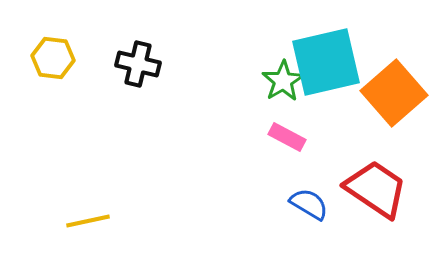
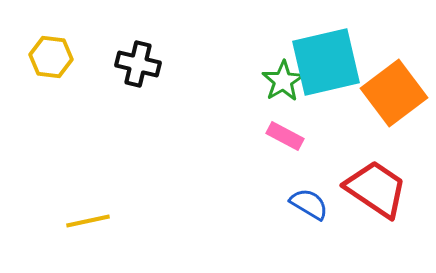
yellow hexagon: moved 2 px left, 1 px up
orange square: rotated 4 degrees clockwise
pink rectangle: moved 2 px left, 1 px up
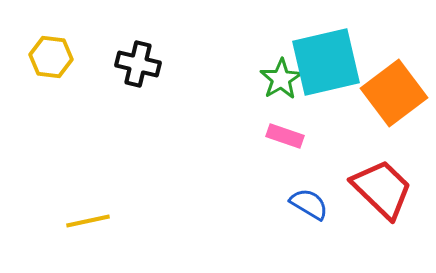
green star: moved 2 px left, 2 px up
pink rectangle: rotated 9 degrees counterclockwise
red trapezoid: moved 6 px right; rotated 10 degrees clockwise
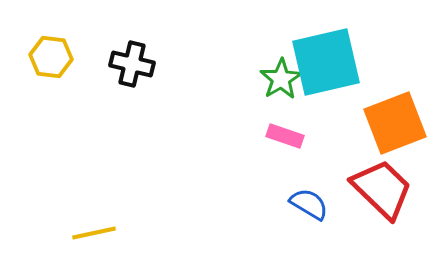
black cross: moved 6 px left
orange square: moved 1 px right, 30 px down; rotated 16 degrees clockwise
yellow line: moved 6 px right, 12 px down
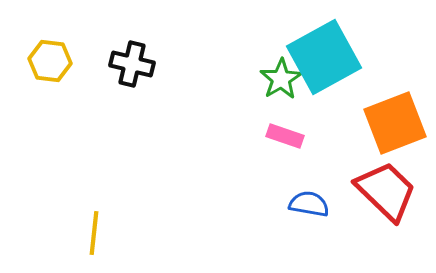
yellow hexagon: moved 1 px left, 4 px down
cyan square: moved 2 px left, 5 px up; rotated 16 degrees counterclockwise
red trapezoid: moved 4 px right, 2 px down
blue semicircle: rotated 21 degrees counterclockwise
yellow line: rotated 72 degrees counterclockwise
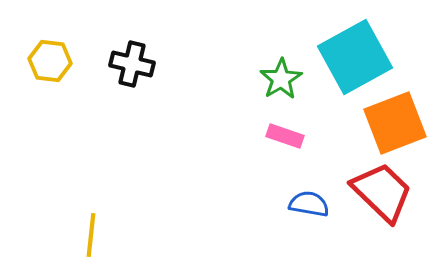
cyan square: moved 31 px right
red trapezoid: moved 4 px left, 1 px down
yellow line: moved 3 px left, 2 px down
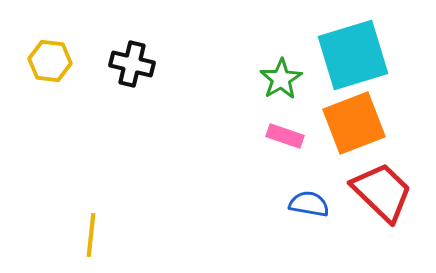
cyan square: moved 2 px left, 2 px up; rotated 12 degrees clockwise
orange square: moved 41 px left
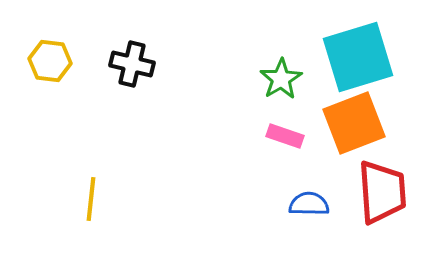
cyan square: moved 5 px right, 2 px down
red trapezoid: rotated 42 degrees clockwise
blue semicircle: rotated 9 degrees counterclockwise
yellow line: moved 36 px up
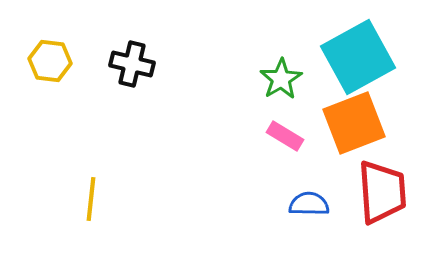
cyan square: rotated 12 degrees counterclockwise
pink rectangle: rotated 12 degrees clockwise
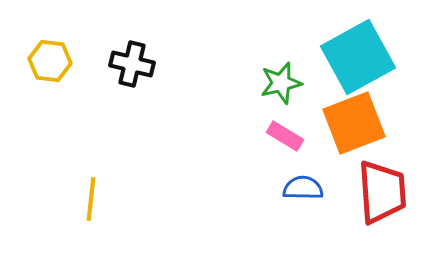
green star: moved 4 px down; rotated 18 degrees clockwise
blue semicircle: moved 6 px left, 16 px up
